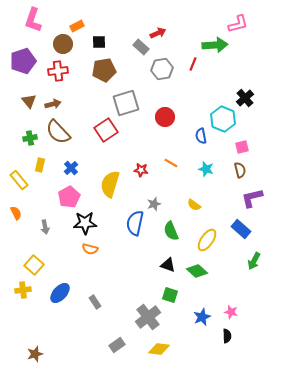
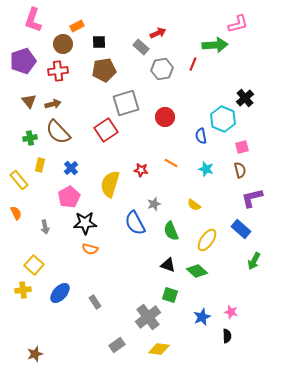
blue semicircle at (135, 223): rotated 40 degrees counterclockwise
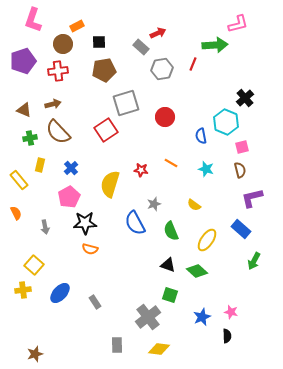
brown triangle at (29, 101): moved 5 px left, 9 px down; rotated 28 degrees counterclockwise
cyan hexagon at (223, 119): moved 3 px right, 3 px down
gray rectangle at (117, 345): rotated 56 degrees counterclockwise
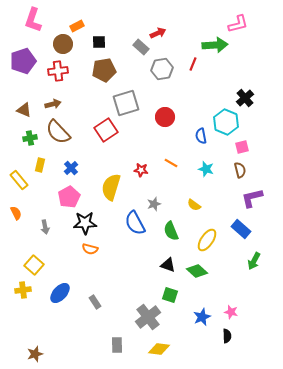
yellow semicircle at (110, 184): moved 1 px right, 3 px down
